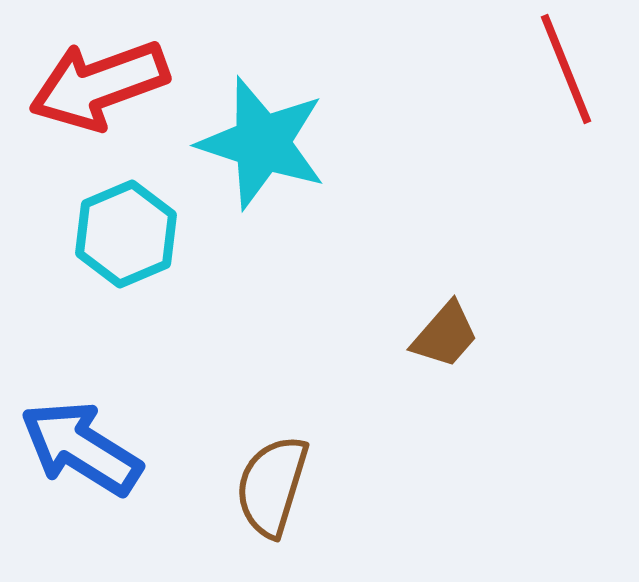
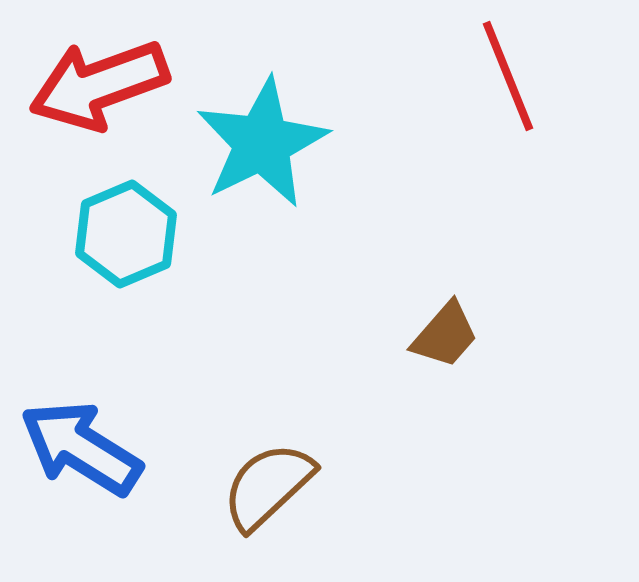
red line: moved 58 px left, 7 px down
cyan star: rotated 28 degrees clockwise
brown semicircle: moved 4 px left; rotated 30 degrees clockwise
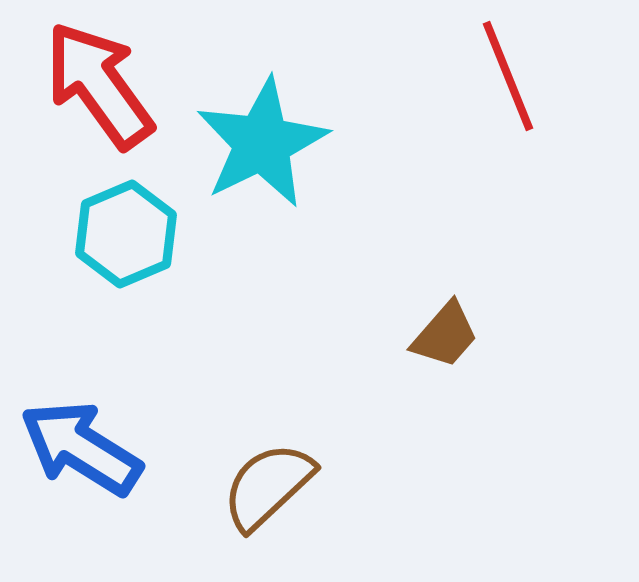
red arrow: rotated 74 degrees clockwise
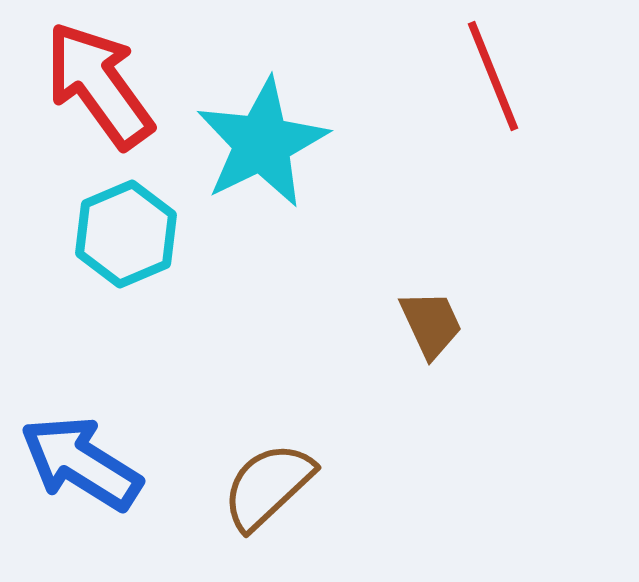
red line: moved 15 px left
brown trapezoid: moved 14 px left, 11 px up; rotated 66 degrees counterclockwise
blue arrow: moved 15 px down
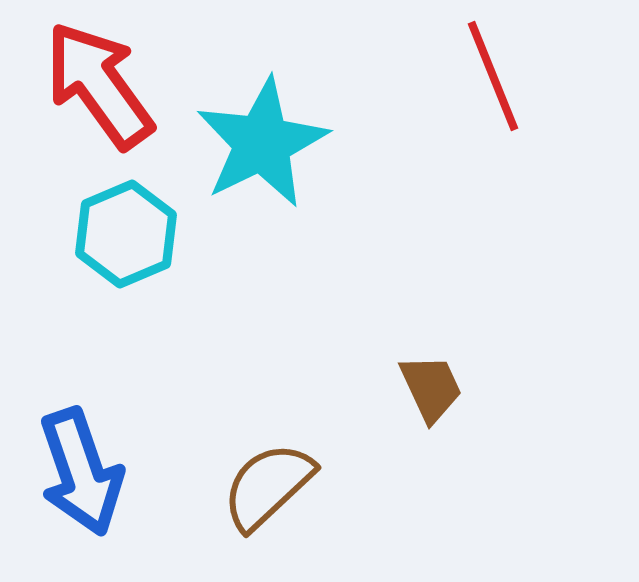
brown trapezoid: moved 64 px down
blue arrow: moved 9 px down; rotated 141 degrees counterclockwise
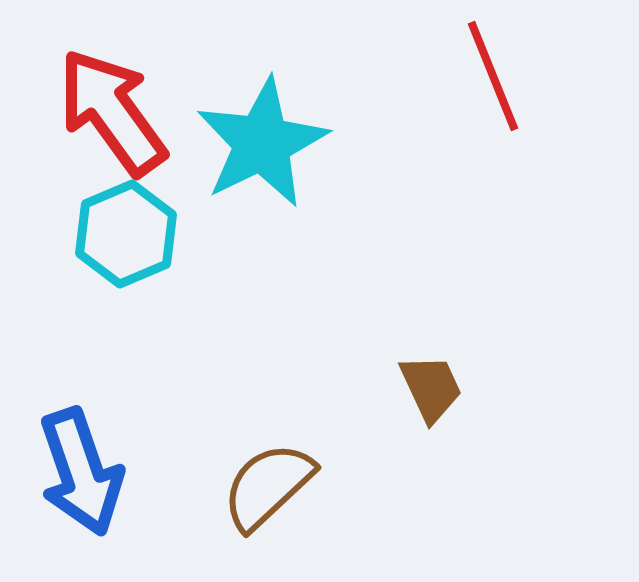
red arrow: moved 13 px right, 27 px down
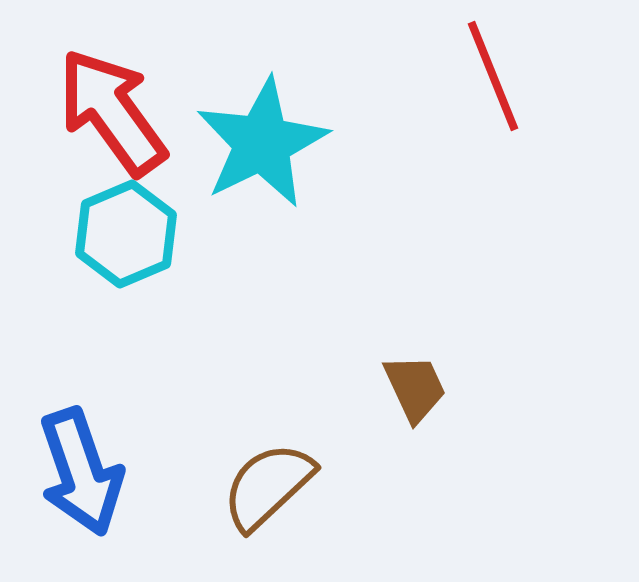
brown trapezoid: moved 16 px left
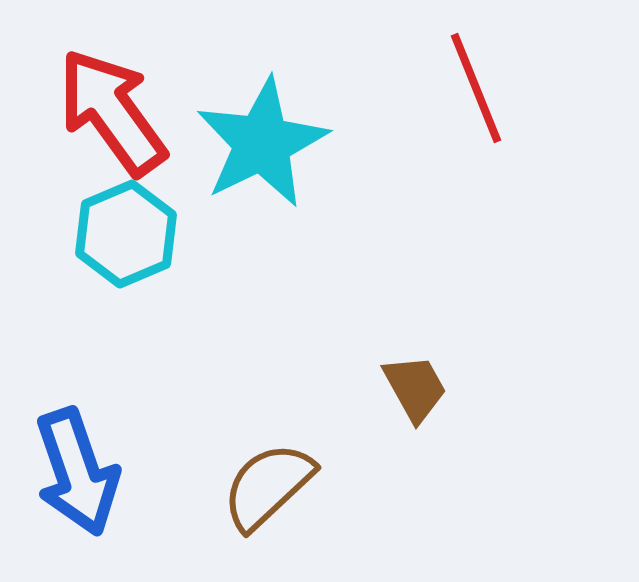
red line: moved 17 px left, 12 px down
brown trapezoid: rotated 4 degrees counterclockwise
blue arrow: moved 4 px left
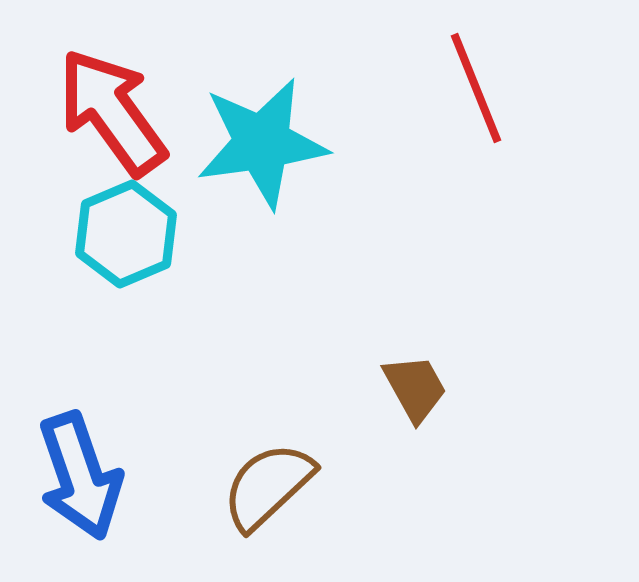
cyan star: rotated 18 degrees clockwise
blue arrow: moved 3 px right, 4 px down
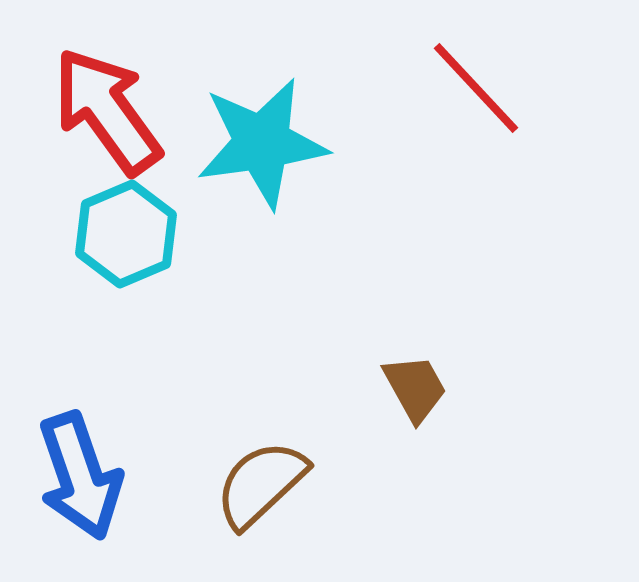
red line: rotated 21 degrees counterclockwise
red arrow: moved 5 px left, 1 px up
brown semicircle: moved 7 px left, 2 px up
